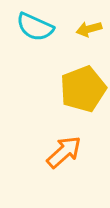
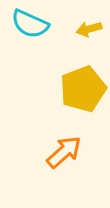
cyan semicircle: moved 5 px left, 3 px up
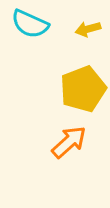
yellow arrow: moved 1 px left
orange arrow: moved 5 px right, 10 px up
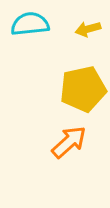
cyan semicircle: rotated 150 degrees clockwise
yellow pentagon: rotated 9 degrees clockwise
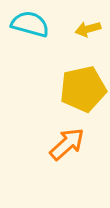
cyan semicircle: rotated 21 degrees clockwise
orange arrow: moved 2 px left, 2 px down
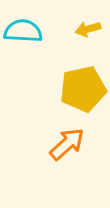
cyan semicircle: moved 7 px left, 7 px down; rotated 12 degrees counterclockwise
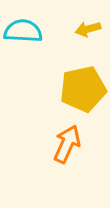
orange arrow: rotated 24 degrees counterclockwise
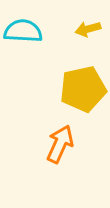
orange arrow: moved 7 px left
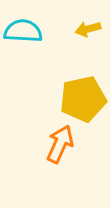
yellow pentagon: moved 10 px down
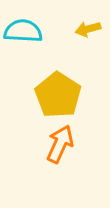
yellow pentagon: moved 25 px left, 4 px up; rotated 27 degrees counterclockwise
